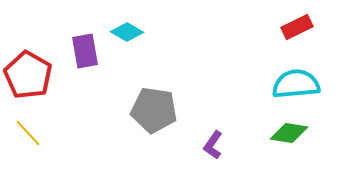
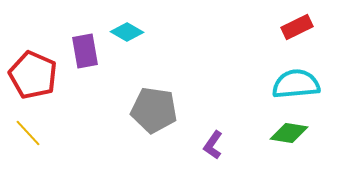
red pentagon: moved 5 px right; rotated 6 degrees counterclockwise
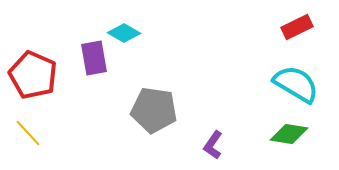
cyan diamond: moved 3 px left, 1 px down
purple rectangle: moved 9 px right, 7 px down
cyan semicircle: rotated 36 degrees clockwise
green diamond: moved 1 px down
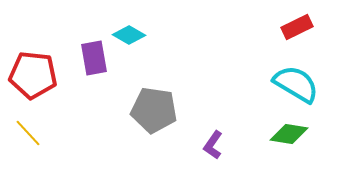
cyan diamond: moved 5 px right, 2 px down
red pentagon: rotated 18 degrees counterclockwise
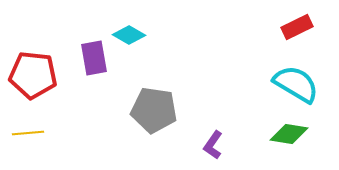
yellow line: rotated 52 degrees counterclockwise
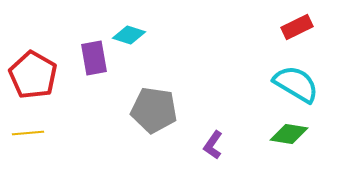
cyan diamond: rotated 12 degrees counterclockwise
red pentagon: rotated 24 degrees clockwise
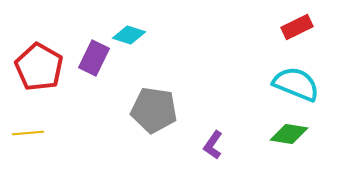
purple rectangle: rotated 36 degrees clockwise
red pentagon: moved 6 px right, 8 px up
cyan semicircle: rotated 9 degrees counterclockwise
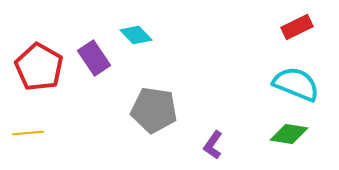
cyan diamond: moved 7 px right; rotated 28 degrees clockwise
purple rectangle: rotated 60 degrees counterclockwise
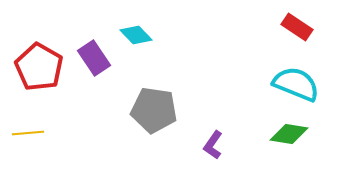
red rectangle: rotated 60 degrees clockwise
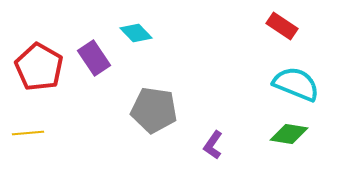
red rectangle: moved 15 px left, 1 px up
cyan diamond: moved 2 px up
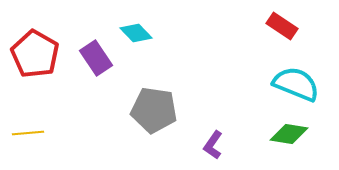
purple rectangle: moved 2 px right
red pentagon: moved 4 px left, 13 px up
